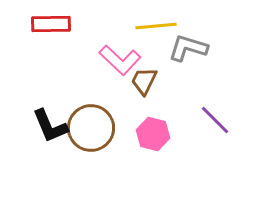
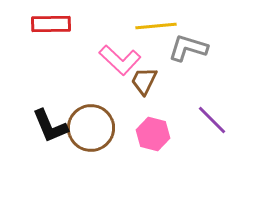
purple line: moved 3 px left
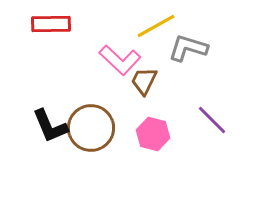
yellow line: rotated 24 degrees counterclockwise
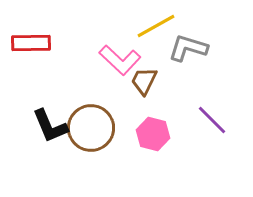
red rectangle: moved 20 px left, 19 px down
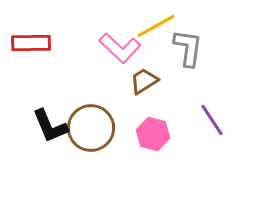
gray L-shape: rotated 81 degrees clockwise
pink L-shape: moved 12 px up
brown trapezoid: rotated 32 degrees clockwise
purple line: rotated 12 degrees clockwise
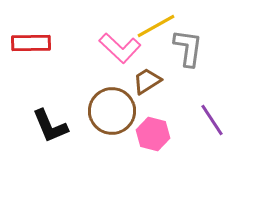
brown trapezoid: moved 3 px right
brown circle: moved 21 px right, 17 px up
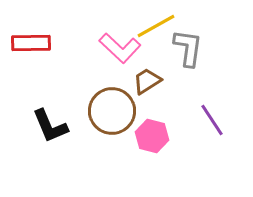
pink hexagon: moved 1 px left, 2 px down
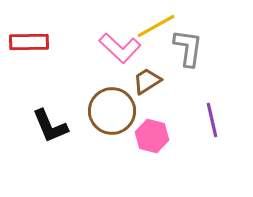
red rectangle: moved 2 px left, 1 px up
purple line: rotated 20 degrees clockwise
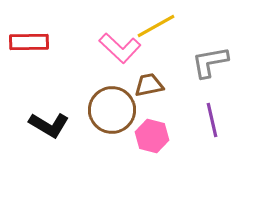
gray L-shape: moved 22 px right, 14 px down; rotated 108 degrees counterclockwise
brown trapezoid: moved 2 px right, 4 px down; rotated 20 degrees clockwise
brown circle: moved 1 px up
black L-shape: moved 1 px left, 1 px up; rotated 36 degrees counterclockwise
